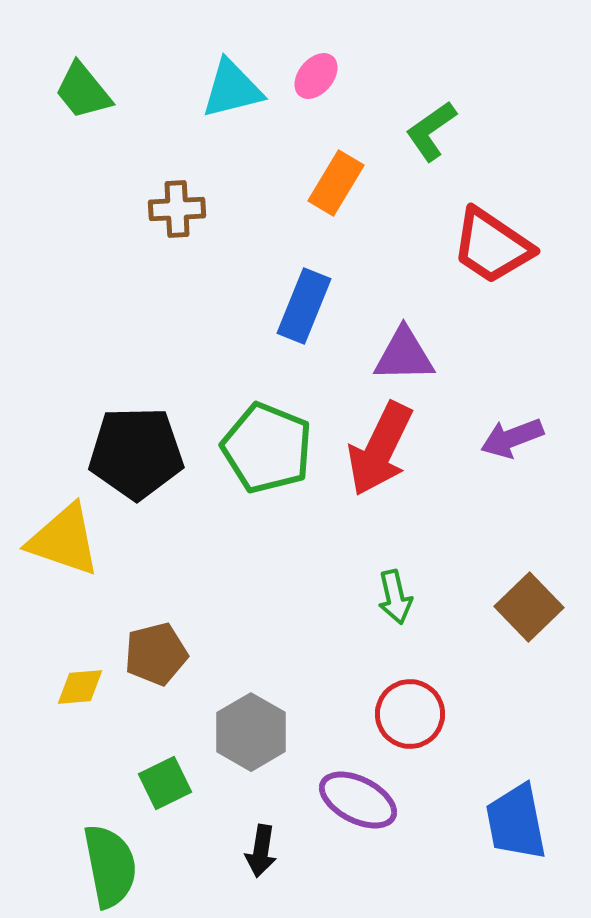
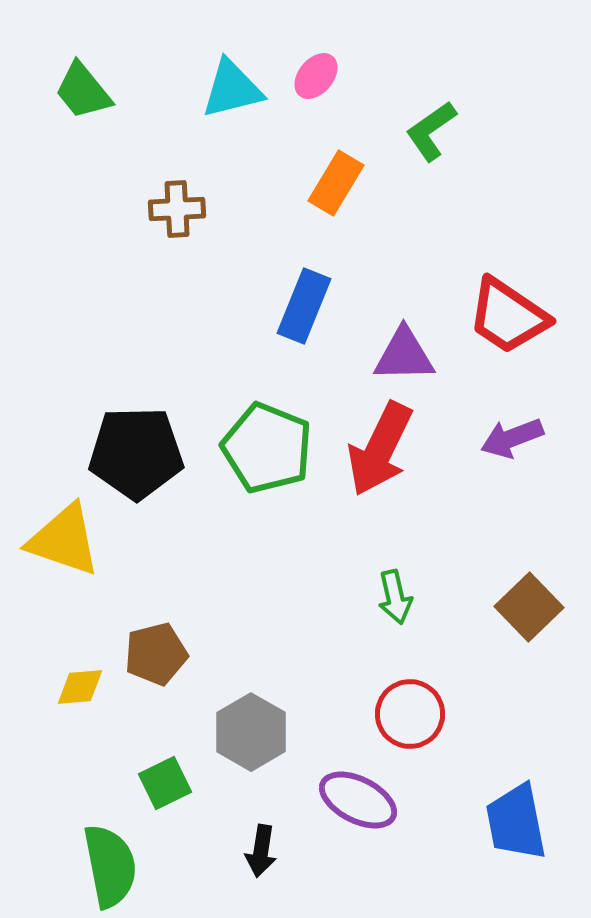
red trapezoid: moved 16 px right, 70 px down
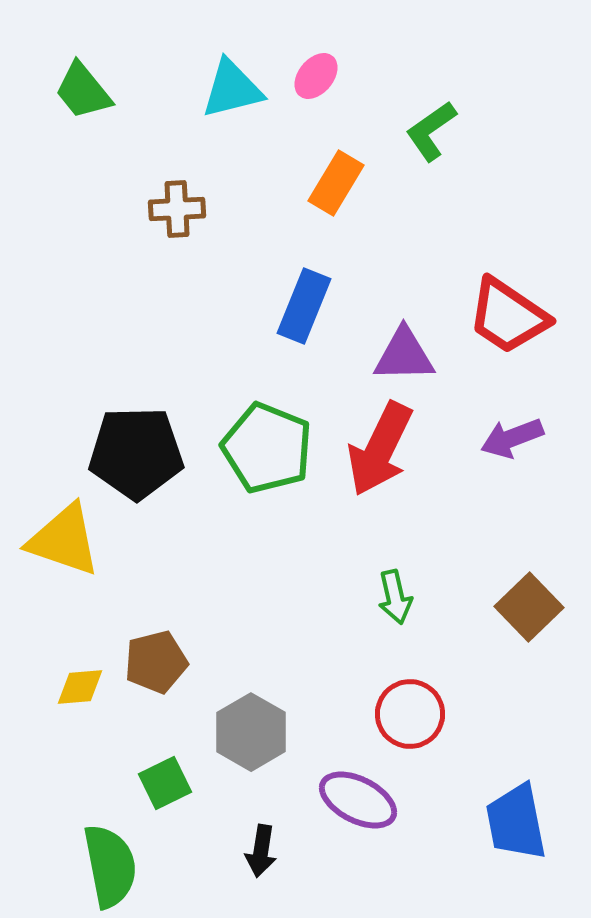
brown pentagon: moved 8 px down
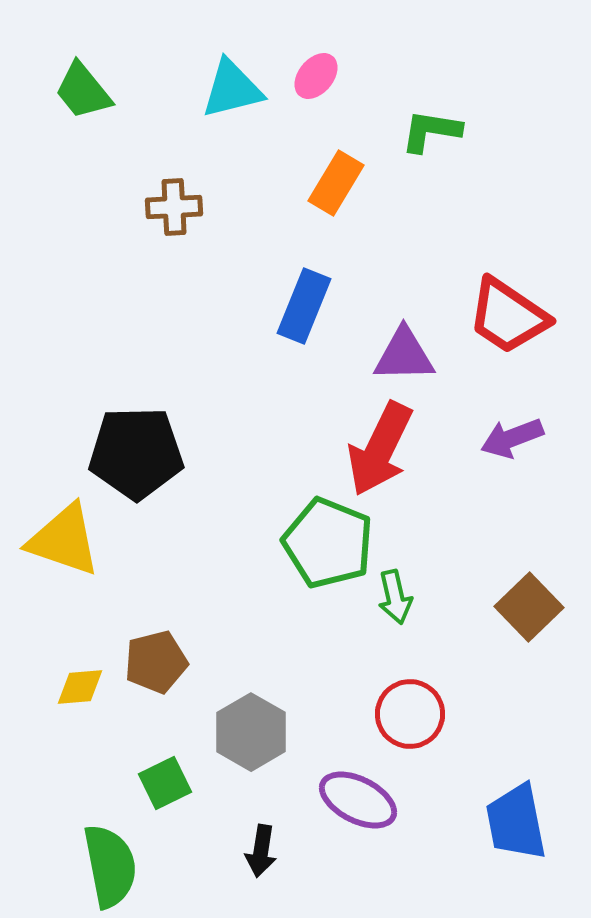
green L-shape: rotated 44 degrees clockwise
brown cross: moved 3 px left, 2 px up
green pentagon: moved 61 px right, 95 px down
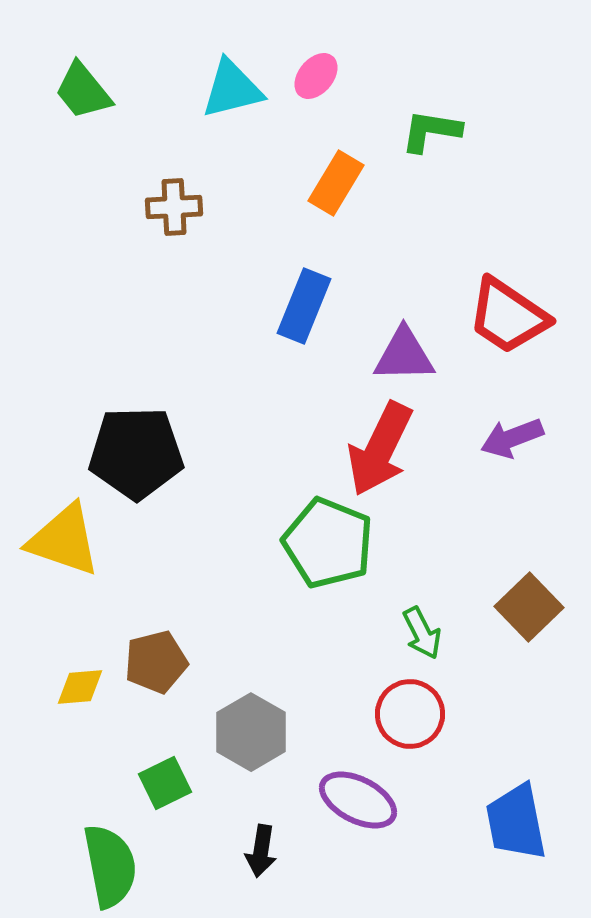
green arrow: moved 27 px right, 36 px down; rotated 14 degrees counterclockwise
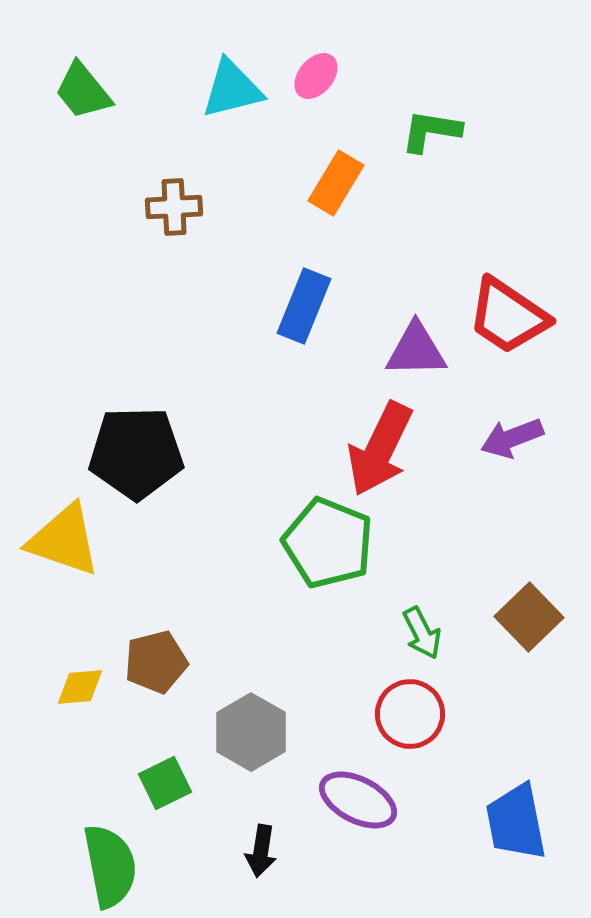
purple triangle: moved 12 px right, 5 px up
brown square: moved 10 px down
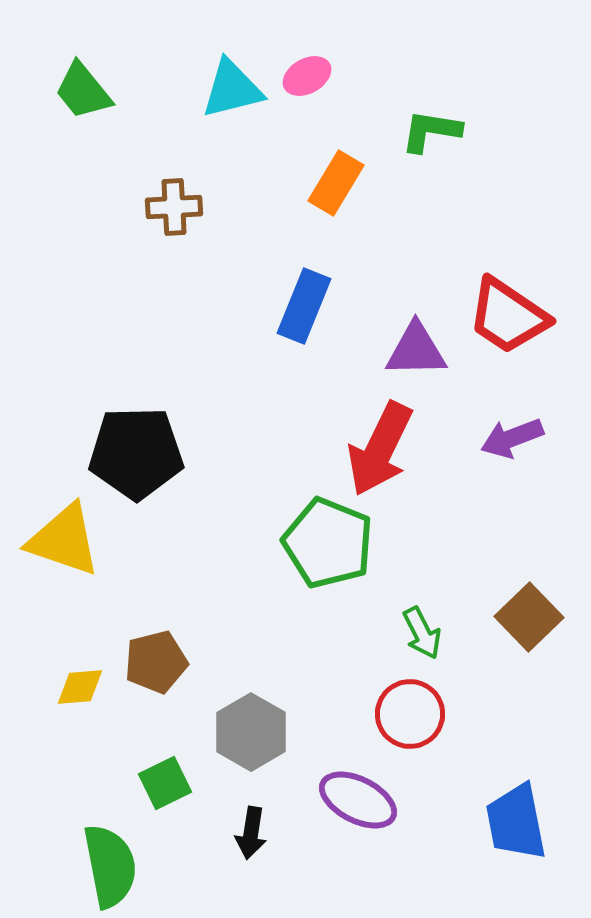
pink ellipse: moved 9 px left; rotated 21 degrees clockwise
black arrow: moved 10 px left, 18 px up
